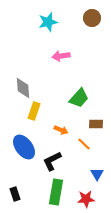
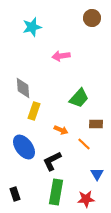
cyan star: moved 16 px left, 5 px down
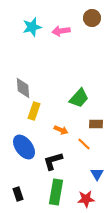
pink arrow: moved 25 px up
black L-shape: moved 1 px right; rotated 10 degrees clockwise
black rectangle: moved 3 px right
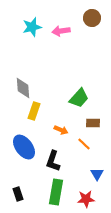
brown rectangle: moved 3 px left, 1 px up
black L-shape: rotated 55 degrees counterclockwise
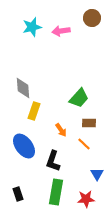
brown rectangle: moved 4 px left
orange arrow: rotated 32 degrees clockwise
blue ellipse: moved 1 px up
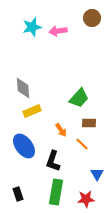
pink arrow: moved 3 px left
yellow rectangle: moved 2 px left; rotated 48 degrees clockwise
orange line: moved 2 px left
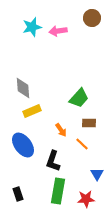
blue ellipse: moved 1 px left, 1 px up
green rectangle: moved 2 px right, 1 px up
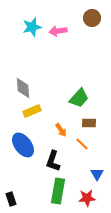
black rectangle: moved 7 px left, 5 px down
red star: moved 1 px right, 1 px up
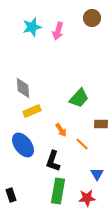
pink arrow: rotated 66 degrees counterclockwise
brown rectangle: moved 12 px right, 1 px down
black rectangle: moved 4 px up
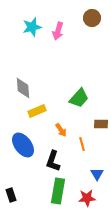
yellow rectangle: moved 5 px right
orange line: rotated 32 degrees clockwise
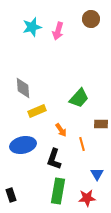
brown circle: moved 1 px left, 1 px down
blue ellipse: rotated 65 degrees counterclockwise
black L-shape: moved 1 px right, 2 px up
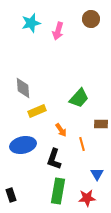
cyan star: moved 1 px left, 4 px up
